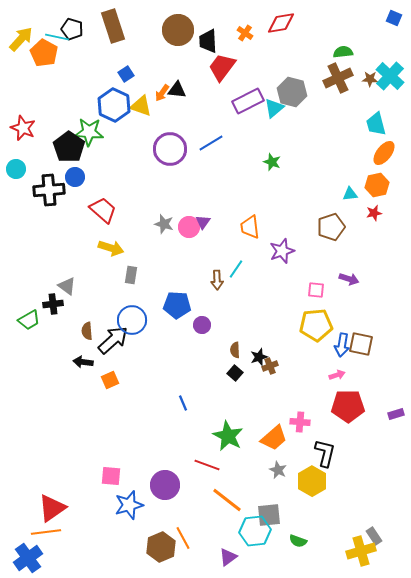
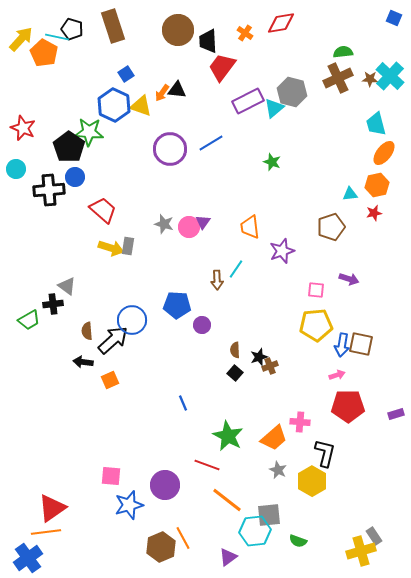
gray rectangle at (131, 275): moved 3 px left, 29 px up
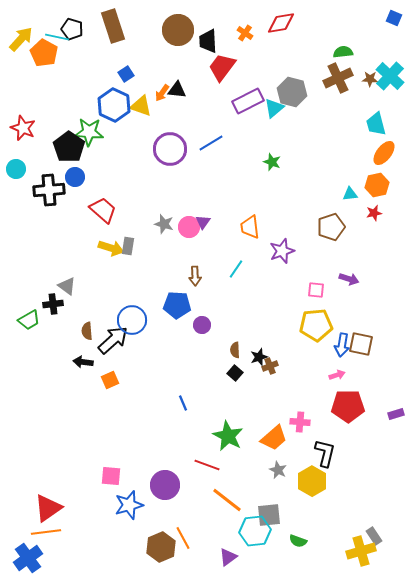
brown arrow at (217, 280): moved 22 px left, 4 px up
red triangle at (52, 508): moved 4 px left
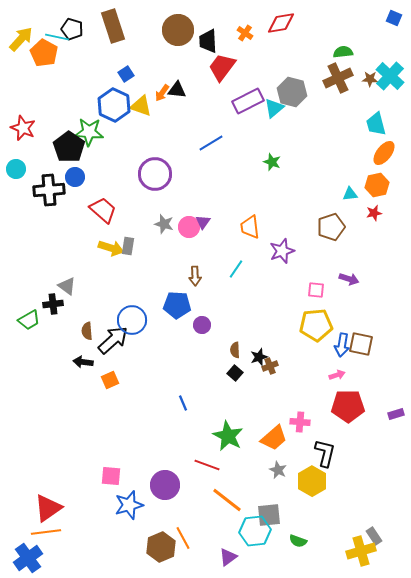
purple circle at (170, 149): moved 15 px left, 25 px down
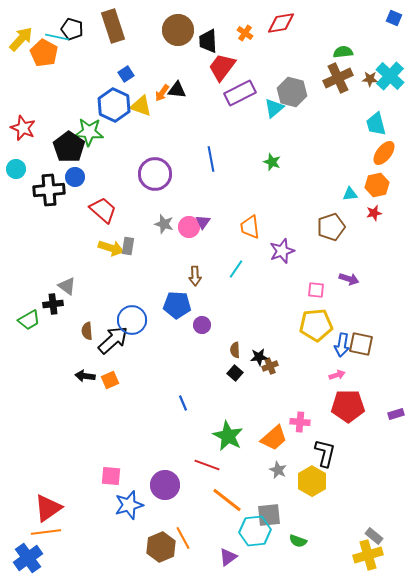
purple rectangle at (248, 101): moved 8 px left, 8 px up
blue line at (211, 143): moved 16 px down; rotated 70 degrees counterclockwise
black star at (259, 357): rotated 12 degrees clockwise
black arrow at (83, 362): moved 2 px right, 14 px down
gray rectangle at (374, 536): rotated 18 degrees counterclockwise
yellow cross at (361, 551): moved 7 px right, 4 px down
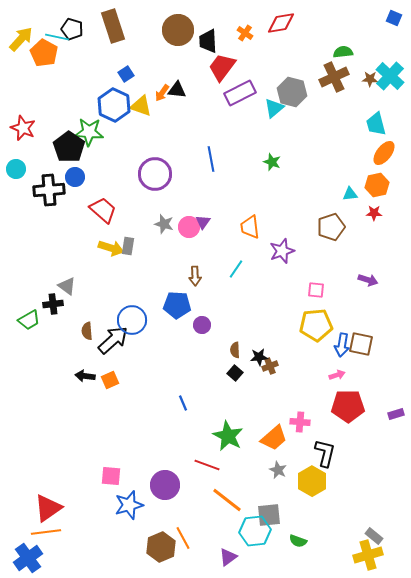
brown cross at (338, 78): moved 4 px left, 1 px up
red star at (374, 213): rotated 14 degrees clockwise
purple arrow at (349, 279): moved 19 px right, 1 px down
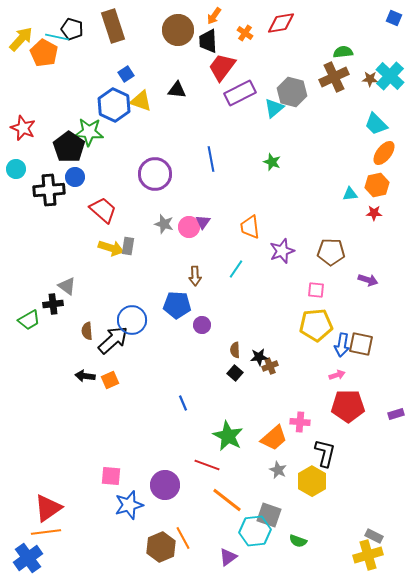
orange arrow at (162, 93): moved 52 px right, 77 px up
yellow triangle at (141, 106): moved 5 px up
cyan trapezoid at (376, 124): rotated 30 degrees counterclockwise
brown pentagon at (331, 227): moved 25 px down; rotated 20 degrees clockwise
gray square at (269, 515): rotated 25 degrees clockwise
gray rectangle at (374, 536): rotated 12 degrees counterclockwise
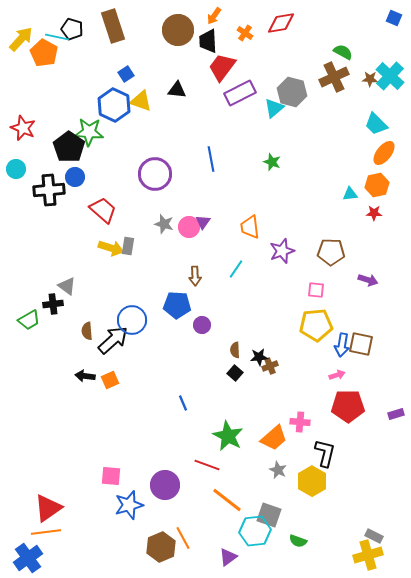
green semicircle at (343, 52): rotated 36 degrees clockwise
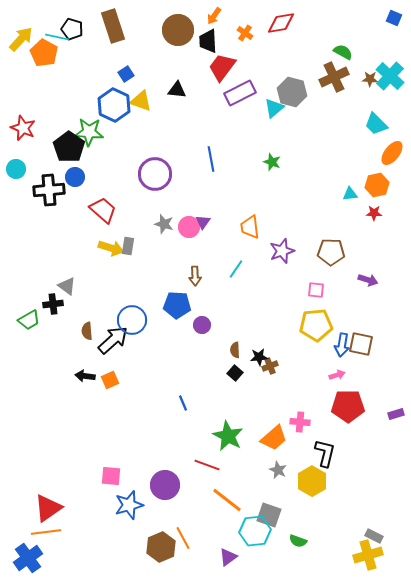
orange ellipse at (384, 153): moved 8 px right
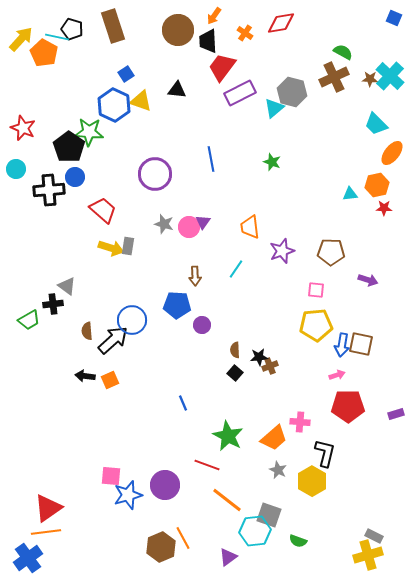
red star at (374, 213): moved 10 px right, 5 px up
blue star at (129, 505): moved 1 px left, 10 px up
